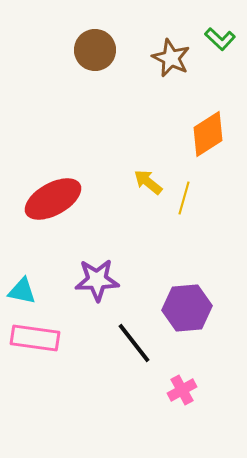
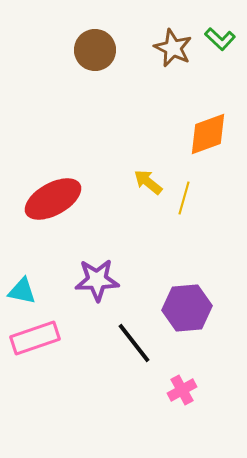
brown star: moved 2 px right, 10 px up
orange diamond: rotated 12 degrees clockwise
pink rectangle: rotated 27 degrees counterclockwise
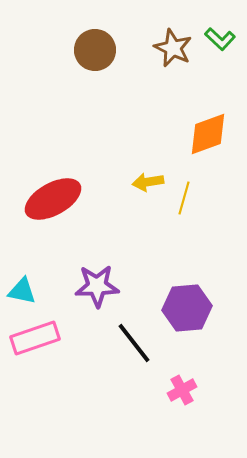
yellow arrow: rotated 48 degrees counterclockwise
purple star: moved 6 px down
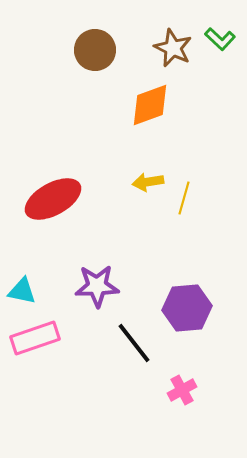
orange diamond: moved 58 px left, 29 px up
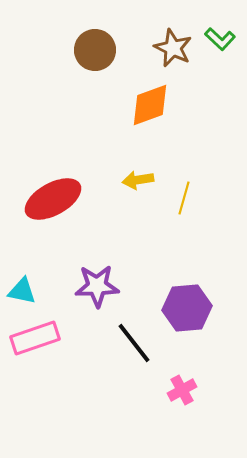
yellow arrow: moved 10 px left, 2 px up
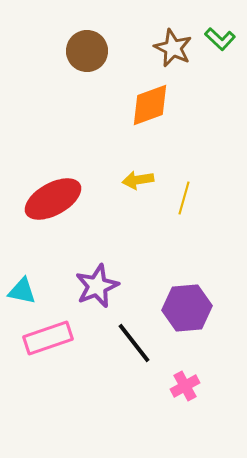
brown circle: moved 8 px left, 1 px down
purple star: rotated 21 degrees counterclockwise
pink rectangle: moved 13 px right
pink cross: moved 3 px right, 4 px up
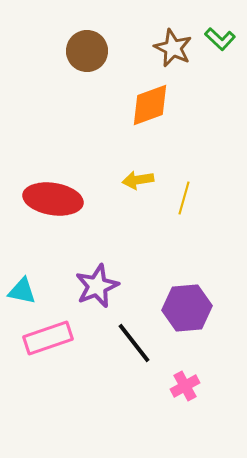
red ellipse: rotated 38 degrees clockwise
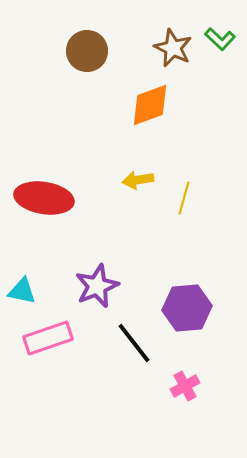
red ellipse: moved 9 px left, 1 px up
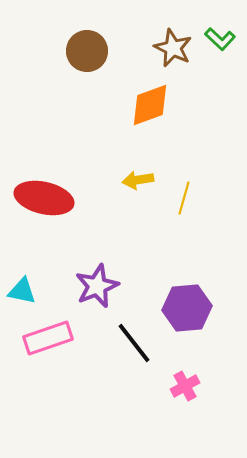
red ellipse: rotated 4 degrees clockwise
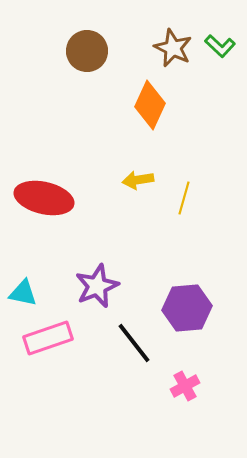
green L-shape: moved 7 px down
orange diamond: rotated 45 degrees counterclockwise
cyan triangle: moved 1 px right, 2 px down
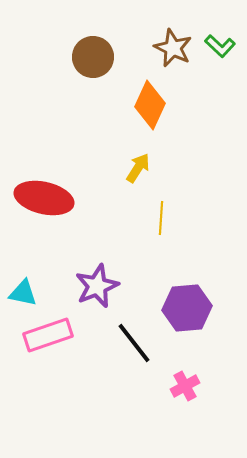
brown circle: moved 6 px right, 6 px down
yellow arrow: moved 12 px up; rotated 132 degrees clockwise
yellow line: moved 23 px left, 20 px down; rotated 12 degrees counterclockwise
pink rectangle: moved 3 px up
